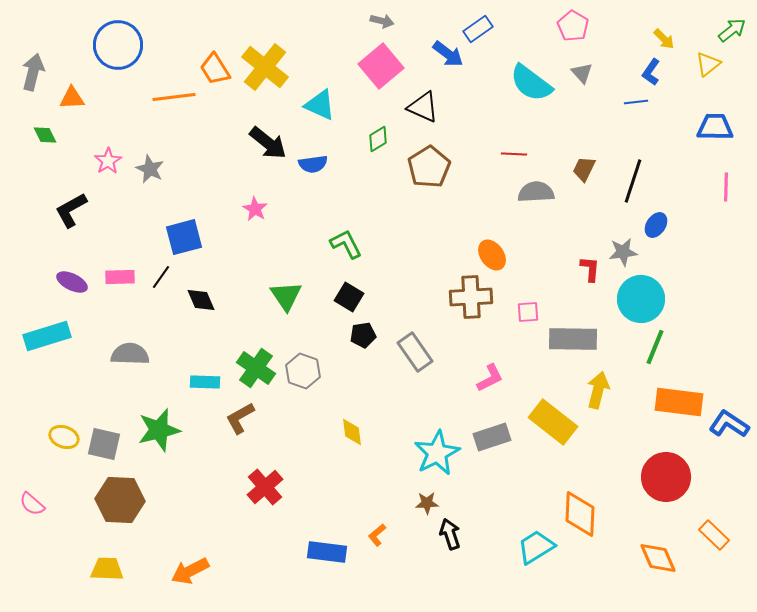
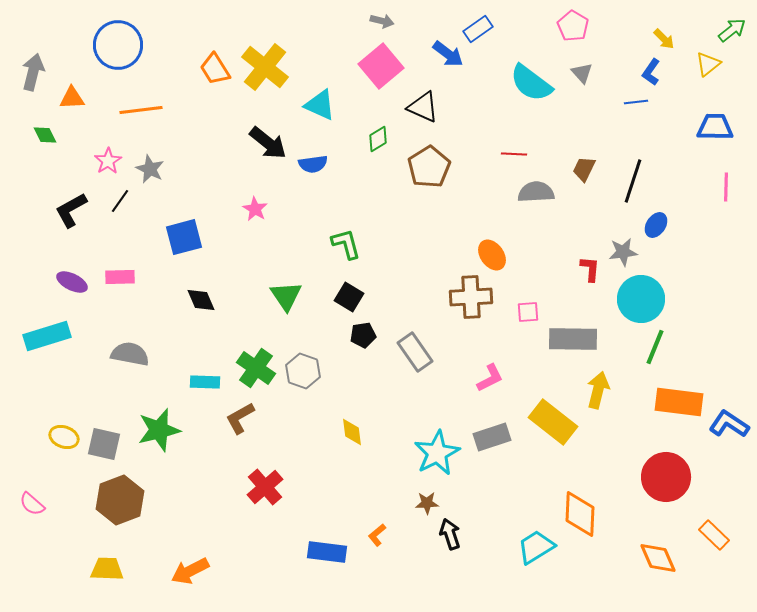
orange line at (174, 97): moved 33 px left, 13 px down
green L-shape at (346, 244): rotated 12 degrees clockwise
black line at (161, 277): moved 41 px left, 76 px up
gray semicircle at (130, 354): rotated 9 degrees clockwise
brown hexagon at (120, 500): rotated 24 degrees counterclockwise
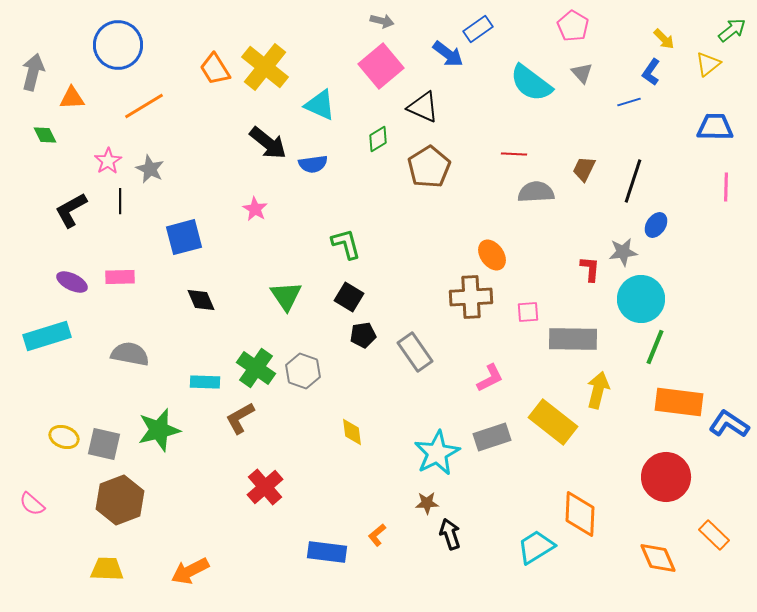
blue line at (636, 102): moved 7 px left; rotated 10 degrees counterclockwise
orange line at (141, 110): moved 3 px right, 4 px up; rotated 24 degrees counterclockwise
black line at (120, 201): rotated 35 degrees counterclockwise
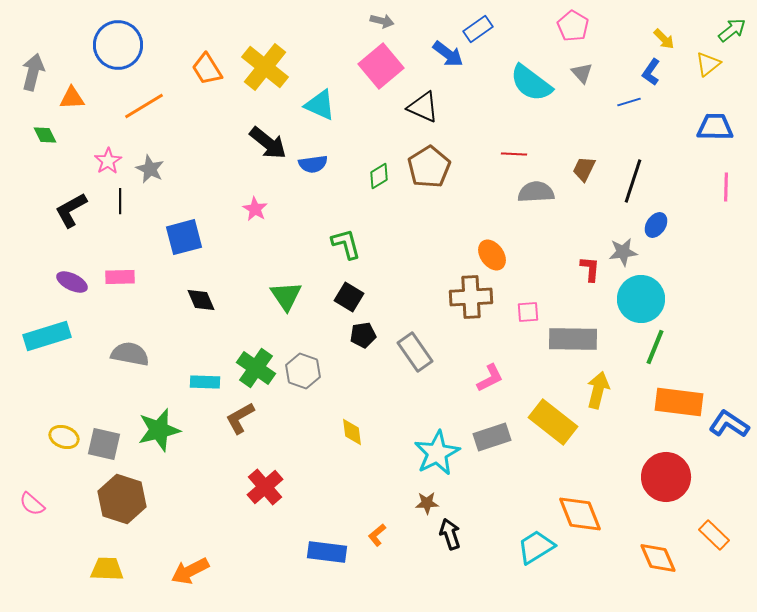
orange trapezoid at (215, 69): moved 8 px left
green diamond at (378, 139): moved 1 px right, 37 px down
brown hexagon at (120, 500): moved 2 px right, 1 px up; rotated 21 degrees counterclockwise
orange diamond at (580, 514): rotated 24 degrees counterclockwise
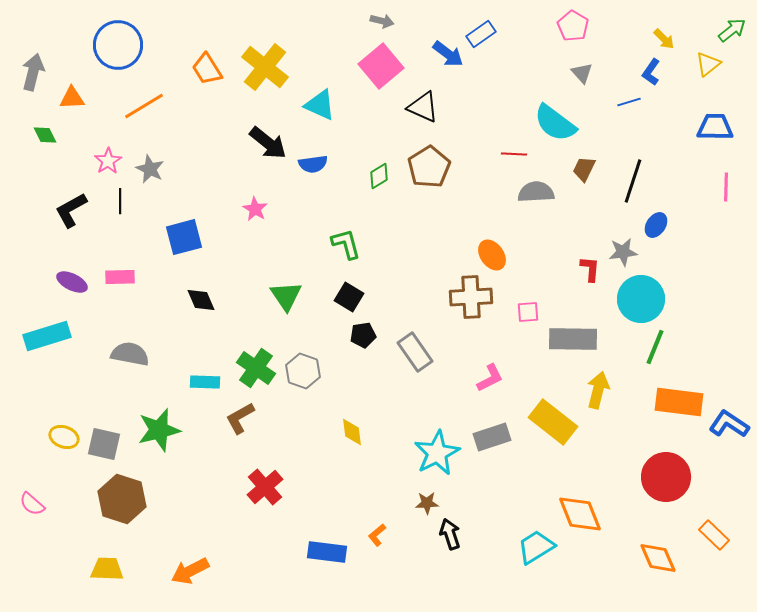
blue rectangle at (478, 29): moved 3 px right, 5 px down
cyan semicircle at (531, 83): moved 24 px right, 40 px down
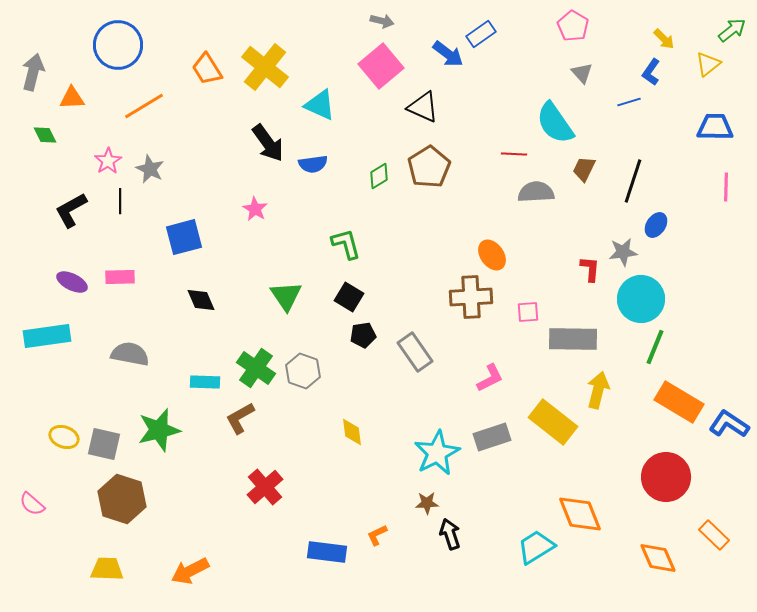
cyan semicircle at (555, 123): rotated 18 degrees clockwise
black arrow at (268, 143): rotated 15 degrees clockwise
cyan rectangle at (47, 336): rotated 9 degrees clockwise
orange rectangle at (679, 402): rotated 24 degrees clockwise
orange L-shape at (377, 535): rotated 15 degrees clockwise
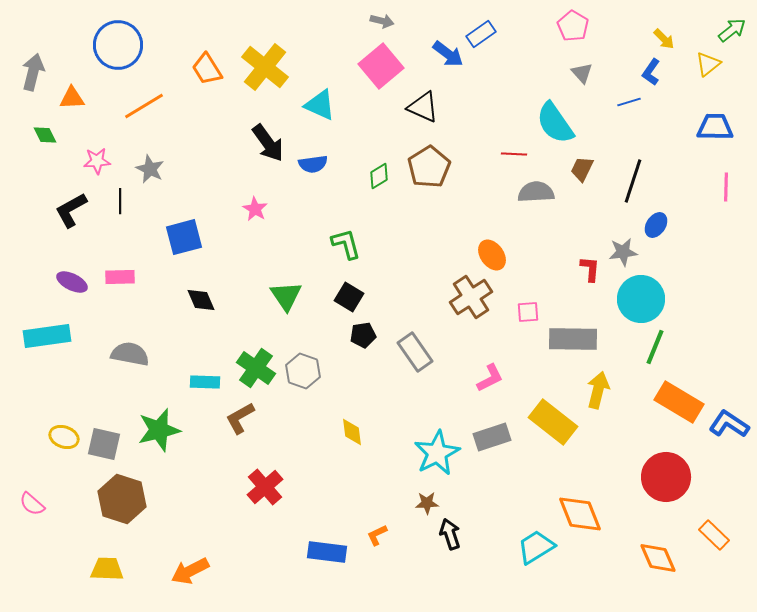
pink star at (108, 161): moved 11 px left; rotated 28 degrees clockwise
brown trapezoid at (584, 169): moved 2 px left
brown cross at (471, 297): rotated 30 degrees counterclockwise
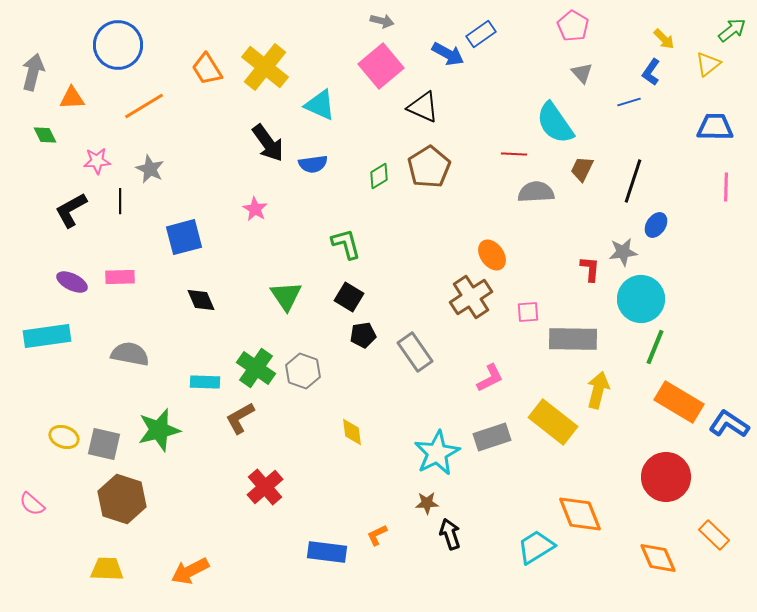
blue arrow at (448, 54): rotated 8 degrees counterclockwise
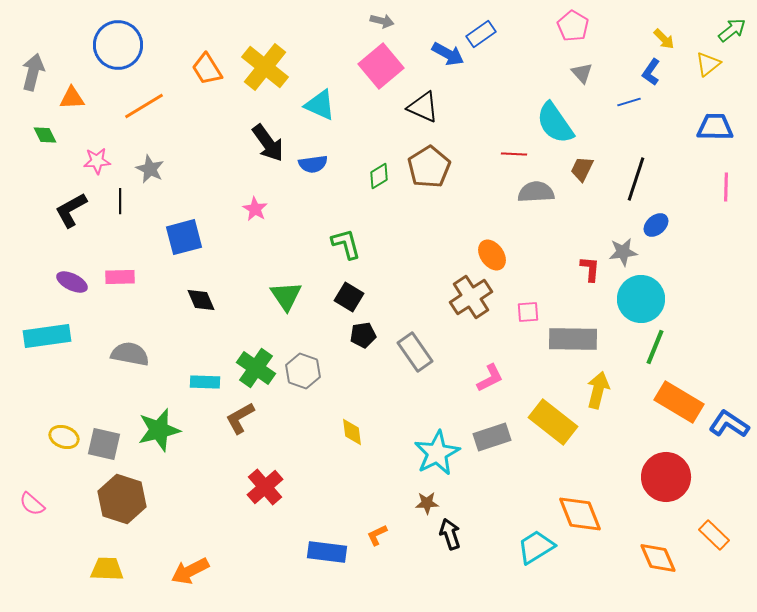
black line at (633, 181): moved 3 px right, 2 px up
blue ellipse at (656, 225): rotated 15 degrees clockwise
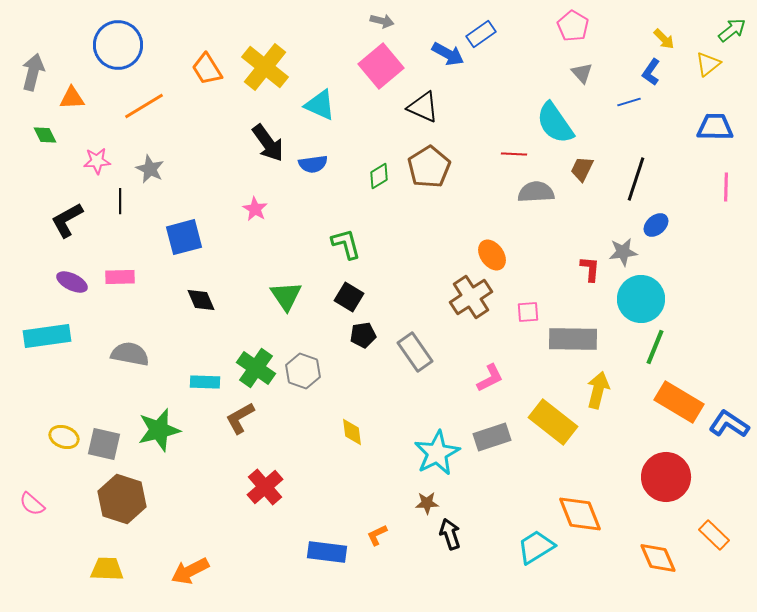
black L-shape at (71, 210): moved 4 px left, 10 px down
